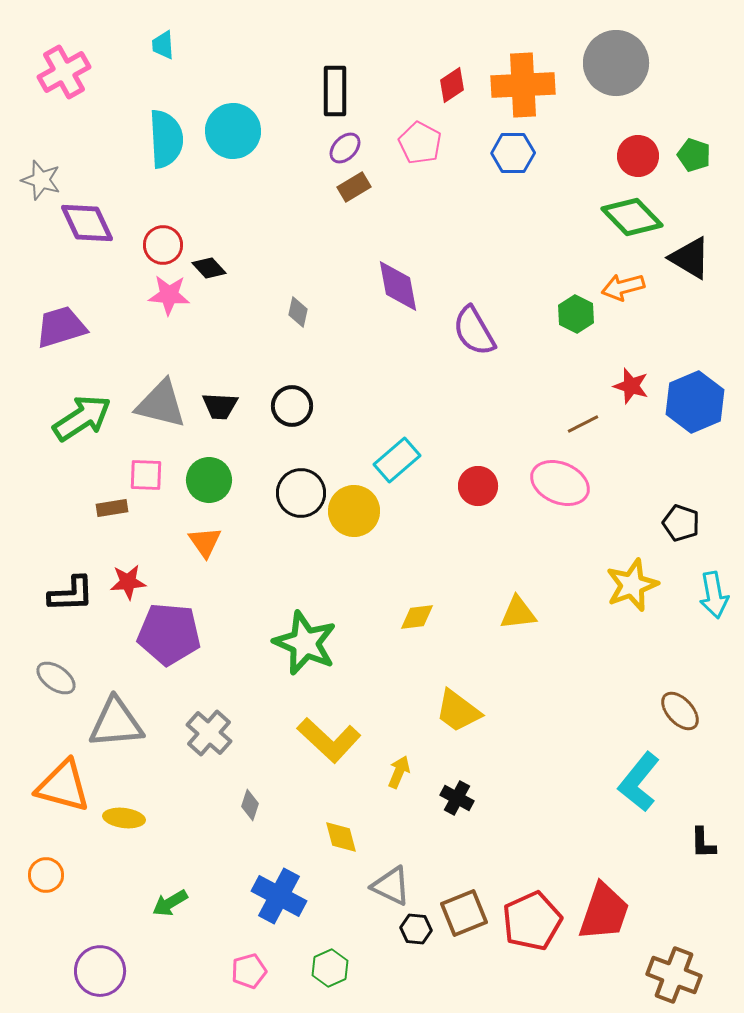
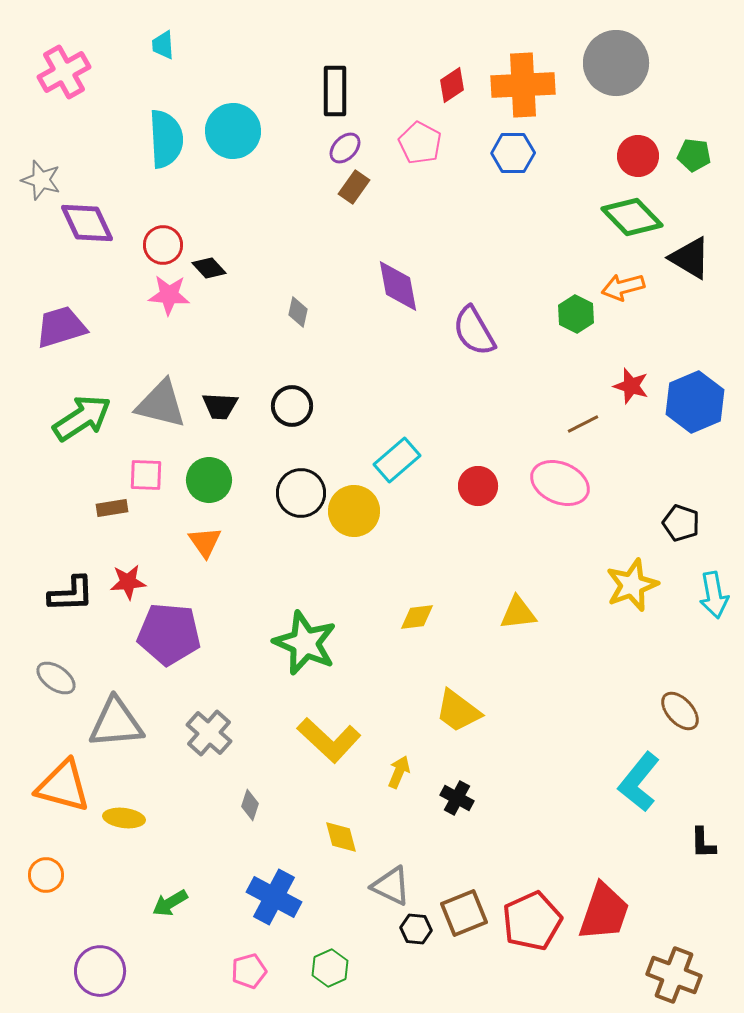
green pentagon at (694, 155): rotated 12 degrees counterclockwise
brown rectangle at (354, 187): rotated 24 degrees counterclockwise
blue cross at (279, 896): moved 5 px left, 1 px down
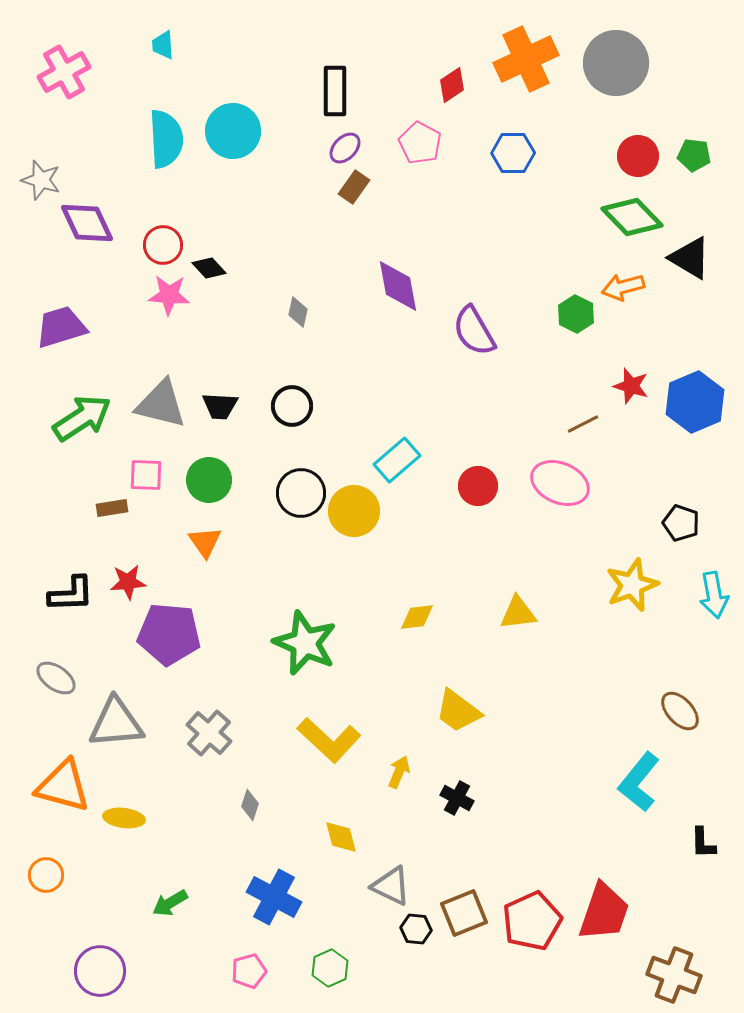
orange cross at (523, 85): moved 3 px right, 26 px up; rotated 22 degrees counterclockwise
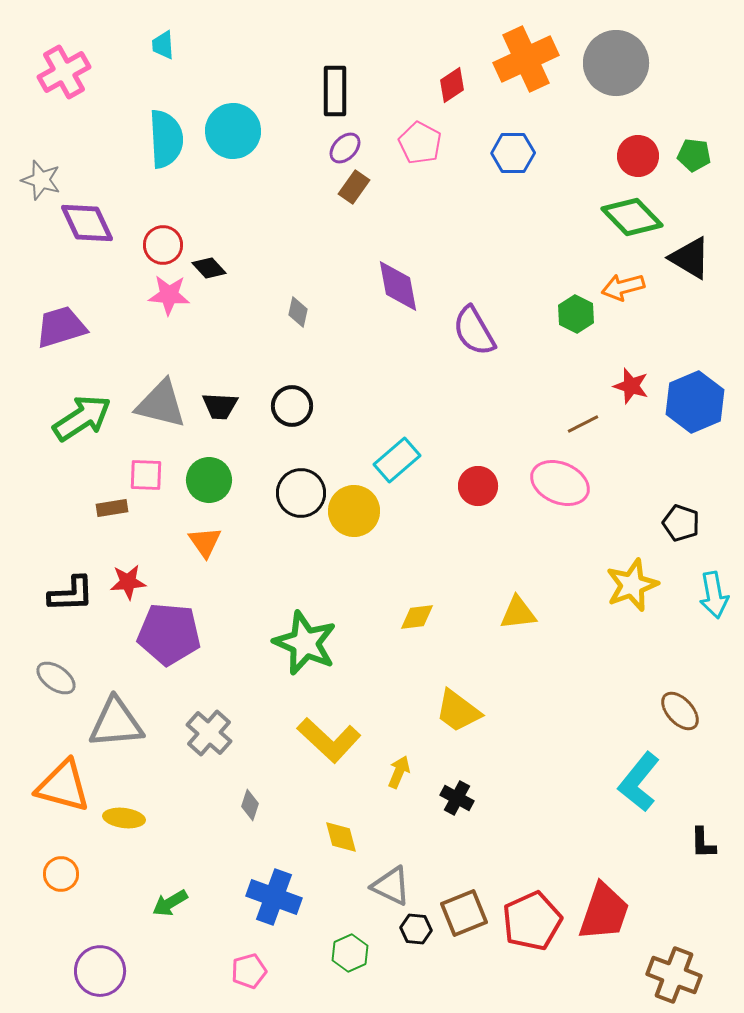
orange circle at (46, 875): moved 15 px right, 1 px up
blue cross at (274, 897): rotated 8 degrees counterclockwise
green hexagon at (330, 968): moved 20 px right, 15 px up
